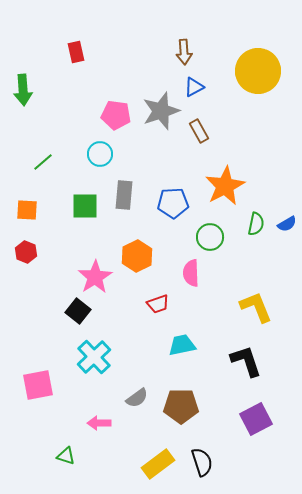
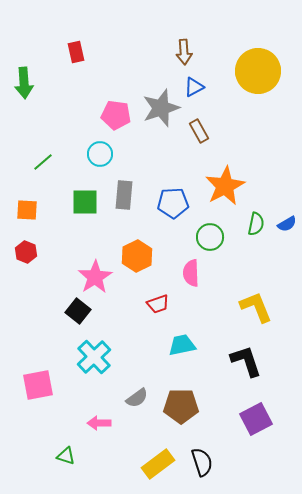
green arrow: moved 1 px right, 7 px up
gray star: moved 3 px up
green square: moved 4 px up
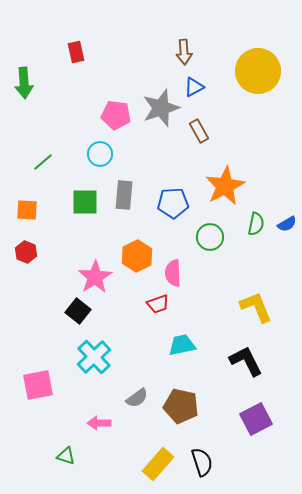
pink semicircle: moved 18 px left
black L-shape: rotated 9 degrees counterclockwise
brown pentagon: rotated 12 degrees clockwise
yellow rectangle: rotated 12 degrees counterclockwise
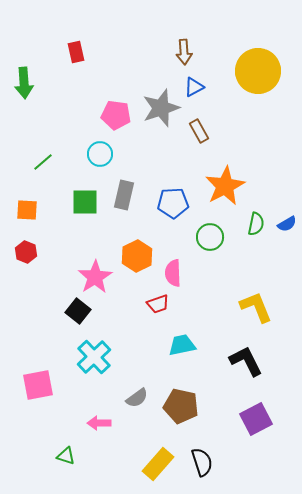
gray rectangle: rotated 8 degrees clockwise
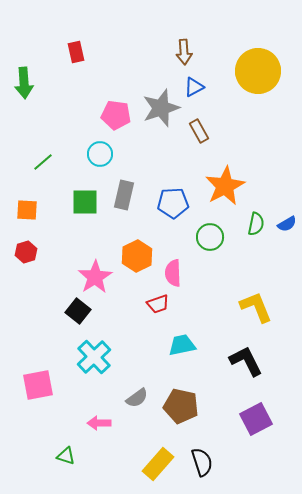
red hexagon: rotated 20 degrees clockwise
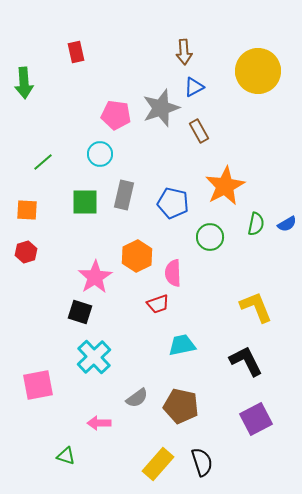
blue pentagon: rotated 16 degrees clockwise
black square: moved 2 px right, 1 px down; rotated 20 degrees counterclockwise
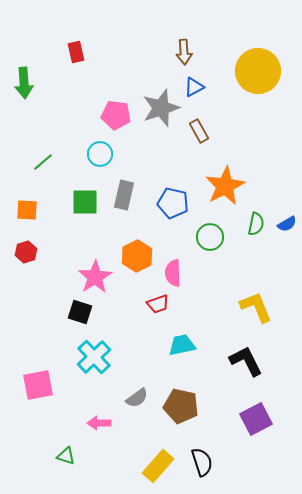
yellow rectangle: moved 2 px down
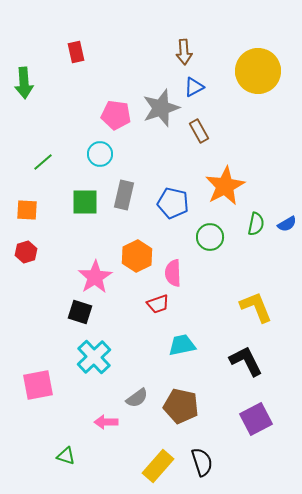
pink arrow: moved 7 px right, 1 px up
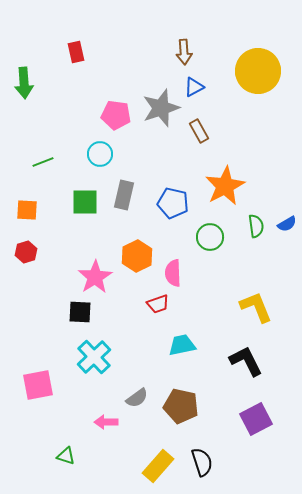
green line: rotated 20 degrees clockwise
green semicircle: moved 2 px down; rotated 20 degrees counterclockwise
black square: rotated 15 degrees counterclockwise
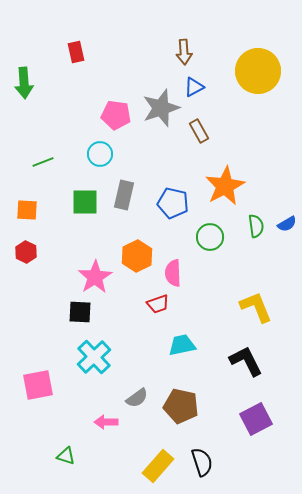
red hexagon: rotated 15 degrees counterclockwise
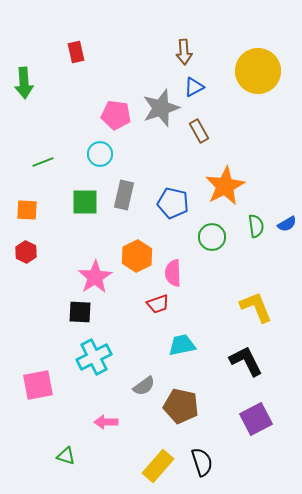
green circle: moved 2 px right
cyan cross: rotated 16 degrees clockwise
gray semicircle: moved 7 px right, 12 px up
